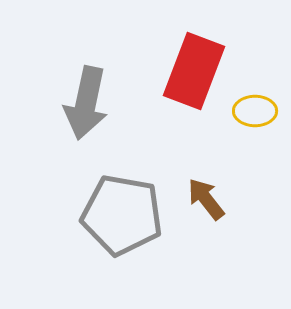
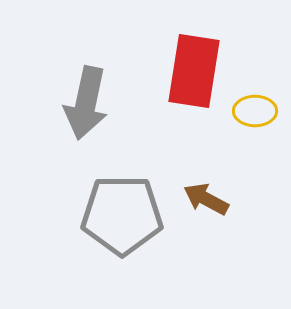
red rectangle: rotated 12 degrees counterclockwise
brown arrow: rotated 24 degrees counterclockwise
gray pentagon: rotated 10 degrees counterclockwise
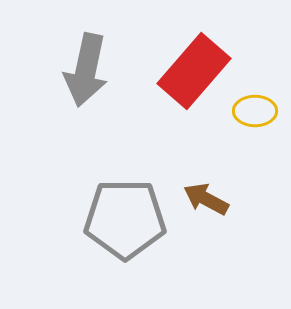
red rectangle: rotated 32 degrees clockwise
gray arrow: moved 33 px up
gray pentagon: moved 3 px right, 4 px down
